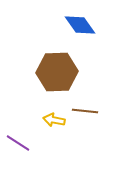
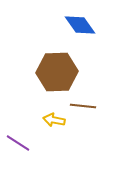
brown line: moved 2 px left, 5 px up
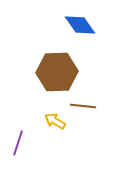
yellow arrow: moved 1 px right, 1 px down; rotated 20 degrees clockwise
purple line: rotated 75 degrees clockwise
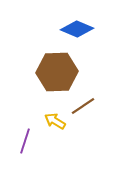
blue diamond: moved 3 px left, 4 px down; rotated 32 degrees counterclockwise
brown line: rotated 40 degrees counterclockwise
purple line: moved 7 px right, 2 px up
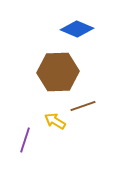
brown hexagon: moved 1 px right
brown line: rotated 15 degrees clockwise
purple line: moved 1 px up
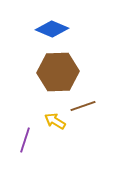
blue diamond: moved 25 px left
